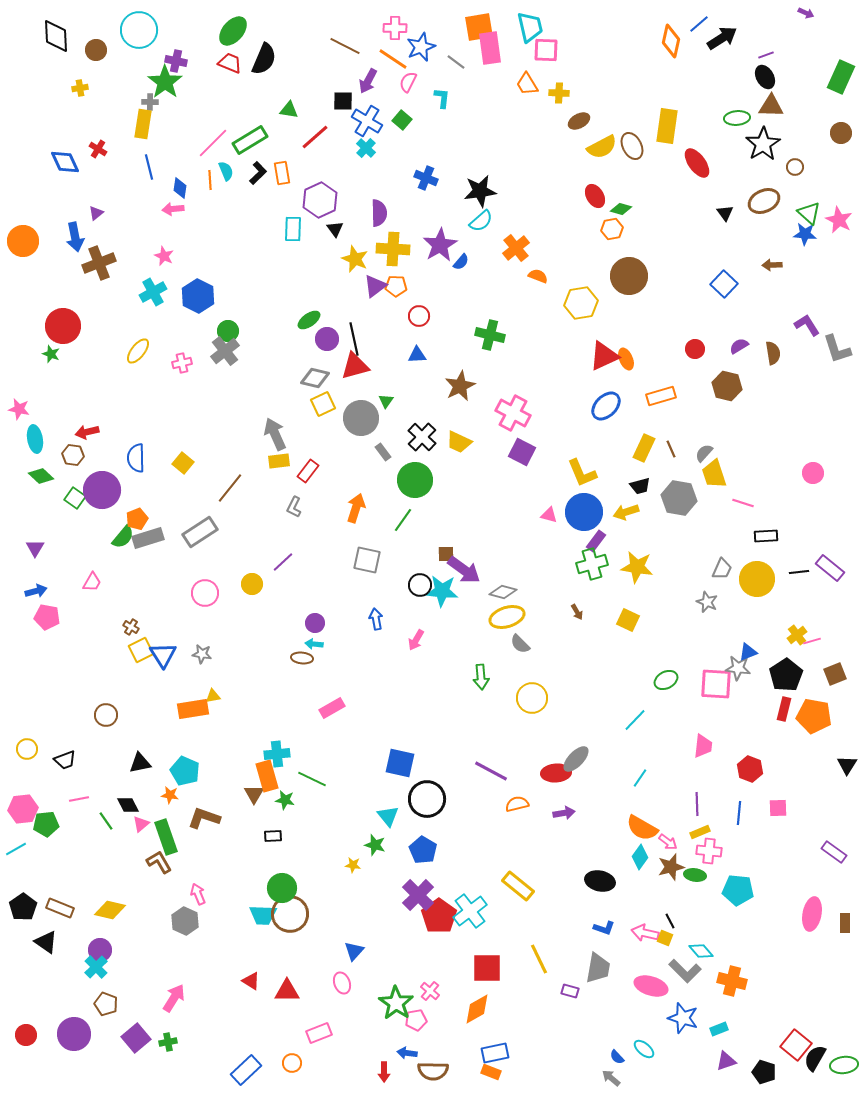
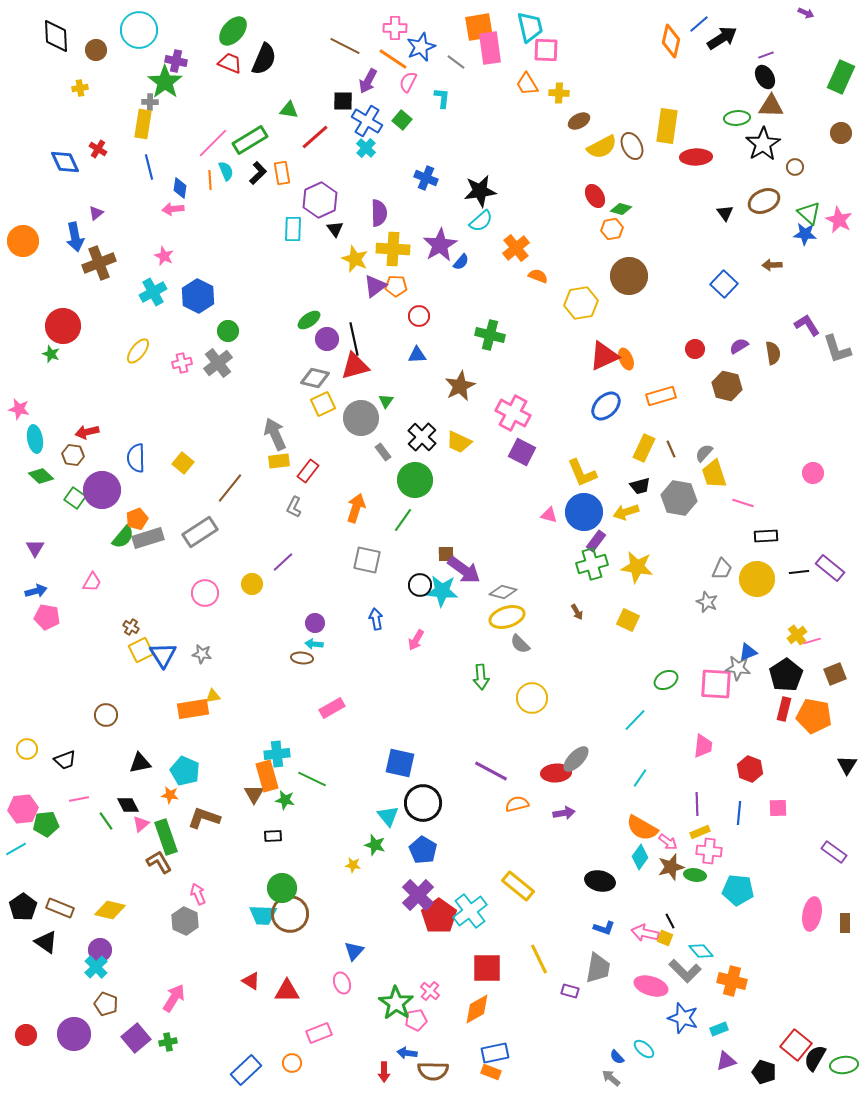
red ellipse at (697, 163): moved 1 px left, 6 px up; rotated 56 degrees counterclockwise
gray cross at (225, 351): moved 7 px left, 12 px down
black circle at (427, 799): moved 4 px left, 4 px down
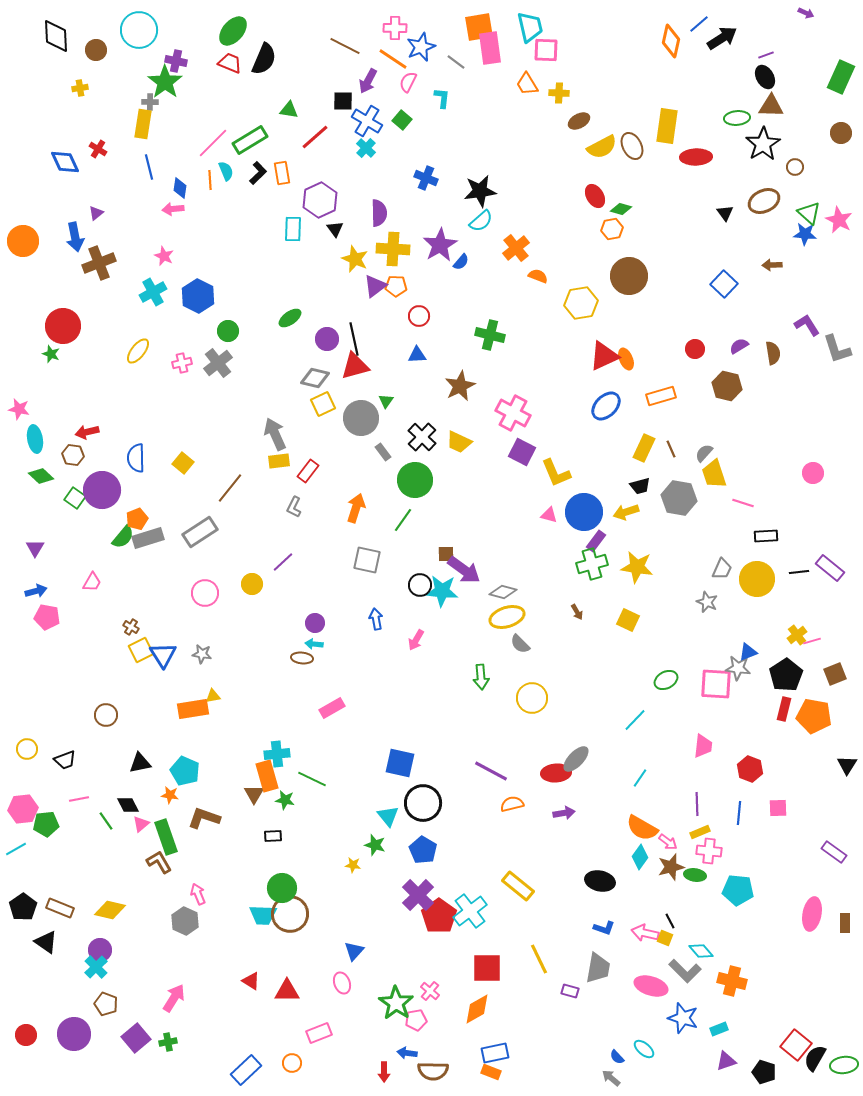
green ellipse at (309, 320): moved 19 px left, 2 px up
yellow L-shape at (582, 473): moved 26 px left
orange semicircle at (517, 804): moved 5 px left
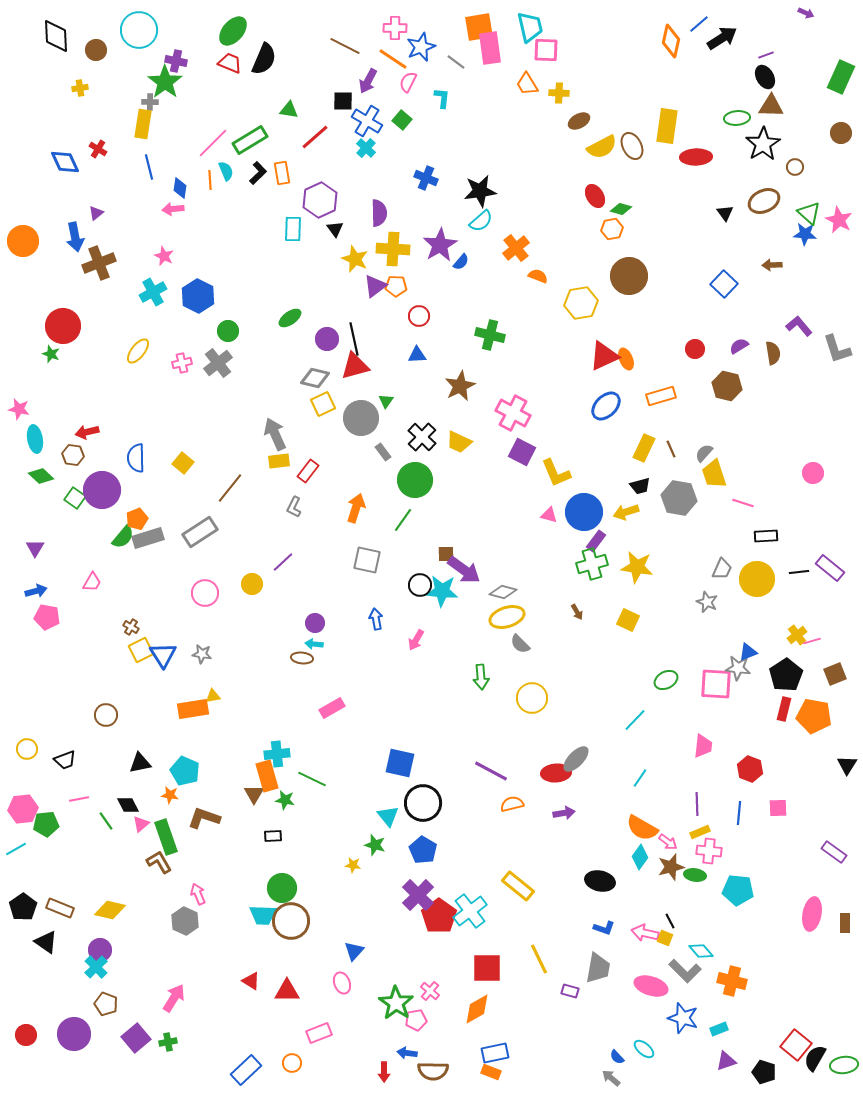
purple L-shape at (807, 325): moved 8 px left, 1 px down; rotated 8 degrees counterclockwise
brown circle at (290, 914): moved 1 px right, 7 px down
